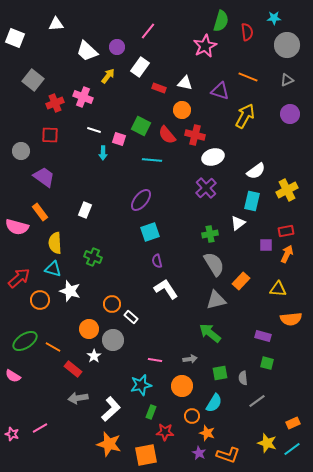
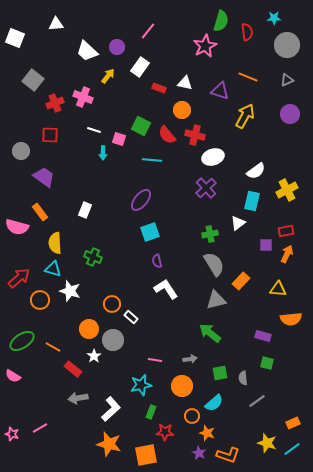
green ellipse at (25, 341): moved 3 px left
cyan semicircle at (214, 403): rotated 18 degrees clockwise
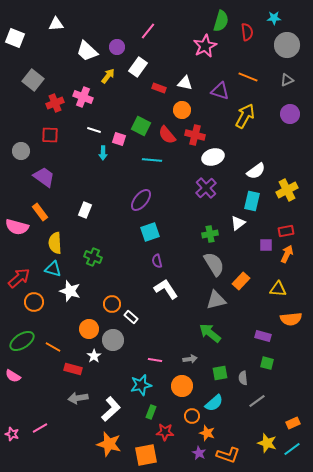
white rectangle at (140, 67): moved 2 px left
orange circle at (40, 300): moved 6 px left, 2 px down
red rectangle at (73, 369): rotated 24 degrees counterclockwise
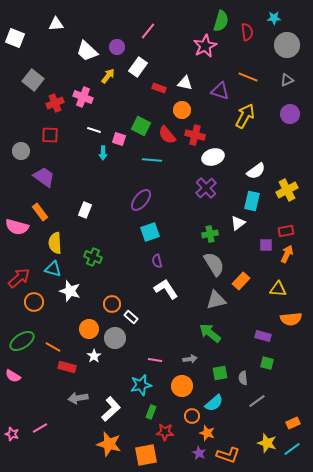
gray circle at (113, 340): moved 2 px right, 2 px up
red rectangle at (73, 369): moved 6 px left, 2 px up
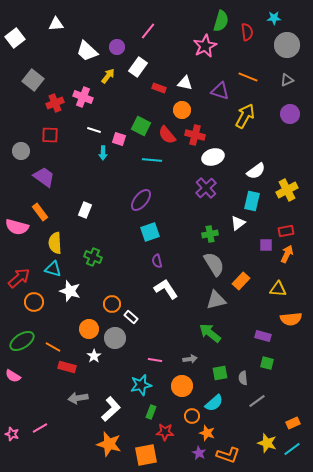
white square at (15, 38): rotated 30 degrees clockwise
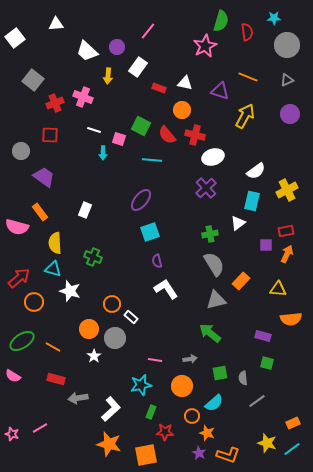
yellow arrow at (108, 76): rotated 147 degrees clockwise
red rectangle at (67, 367): moved 11 px left, 12 px down
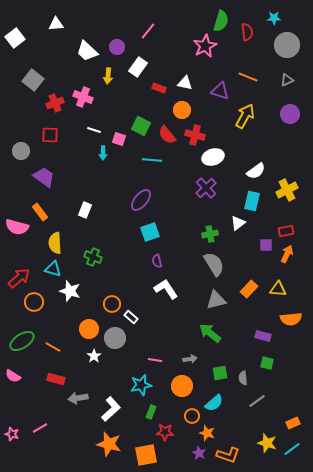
orange rectangle at (241, 281): moved 8 px right, 8 px down
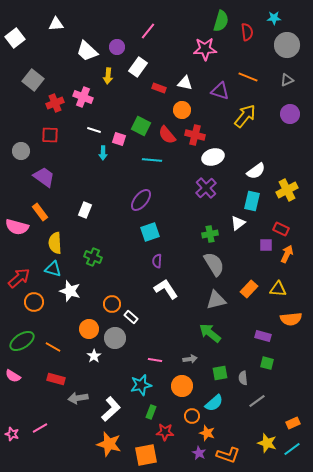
pink star at (205, 46): moved 3 px down; rotated 25 degrees clockwise
yellow arrow at (245, 116): rotated 10 degrees clockwise
red rectangle at (286, 231): moved 5 px left, 2 px up; rotated 35 degrees clockwise
purple semicircle at (157, 261): rotated 16 degrees clockwise
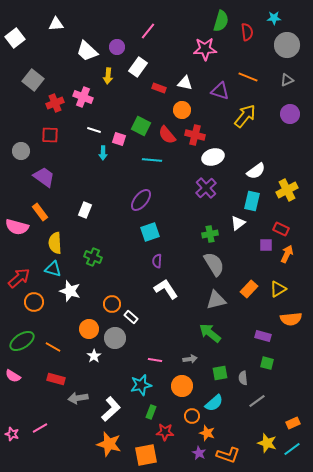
yellow triangle at (278, 289): rotated 36 degrees counterclockwise
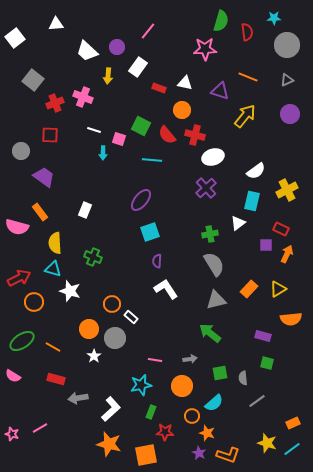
red arrow at (19, 278): rotated 15 degrees clockwise
